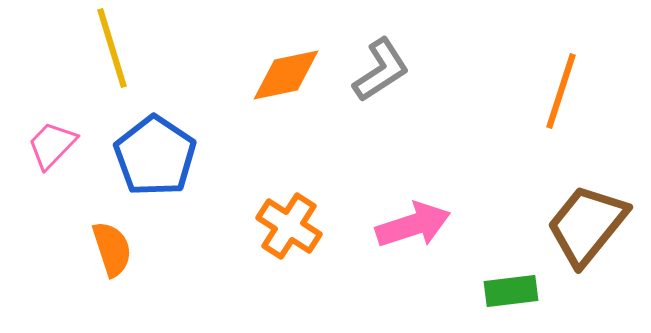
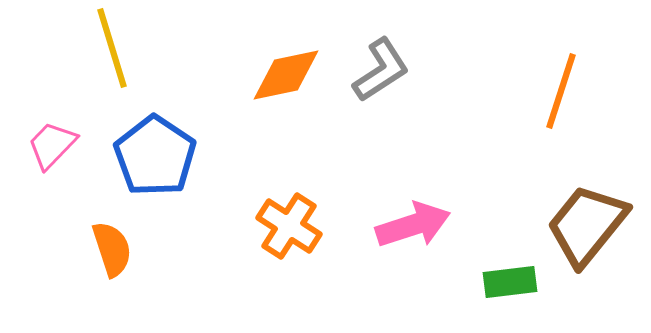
green rectangle: moved 1 px left, 9 px up
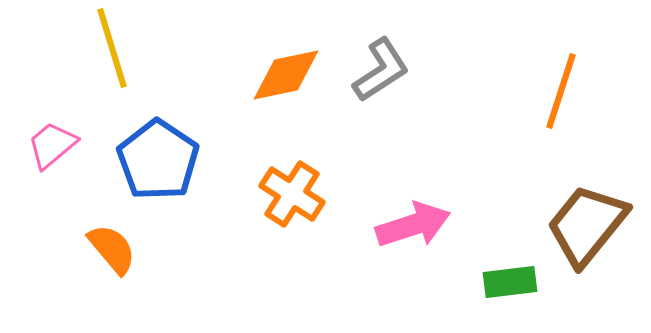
pink trapezoid: rotated 6 degrees clockwise
blue pentagon: moved 3 px right, 4 px down
orange cross: moved 3 px right, 32 px up
orange semicircle: rotated 22 degrees counterclockwise
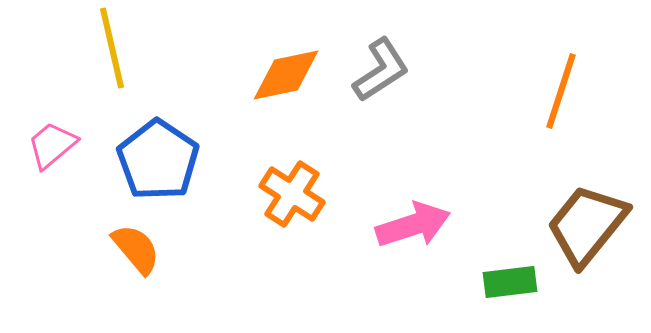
yellow line: rotated 4 degrees clockwise
orange semicircle: moved 24 px right
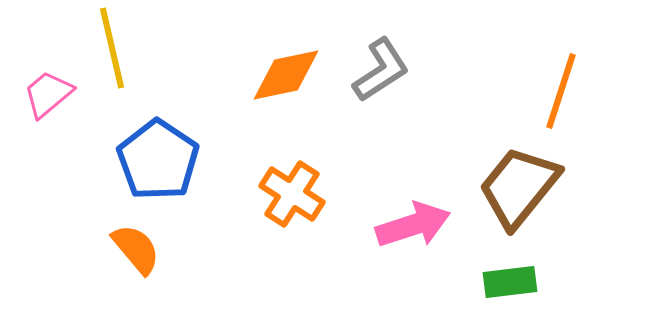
pink trapezoid: moved 4 px left, 51 px up
brown trapezoid: moved 68 px left, 38 px up
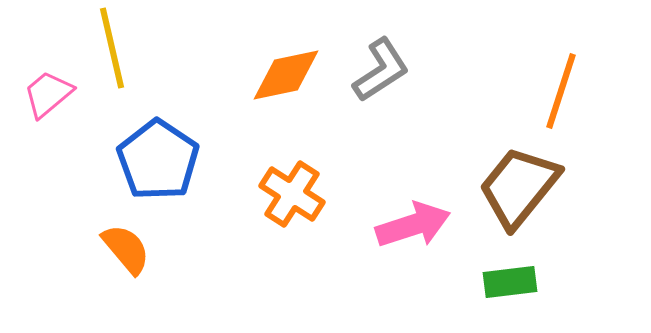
orange semicircle: moved 10 px left
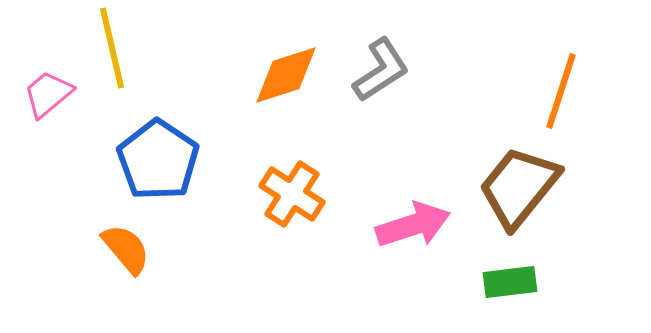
orange diamond: rotated 6 degrees counterclockwise
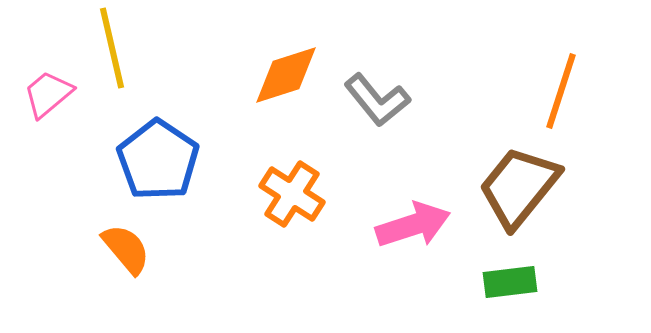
gray L-shape: moved 4 px left, 30 px down; rotated 84 degrees clockwise
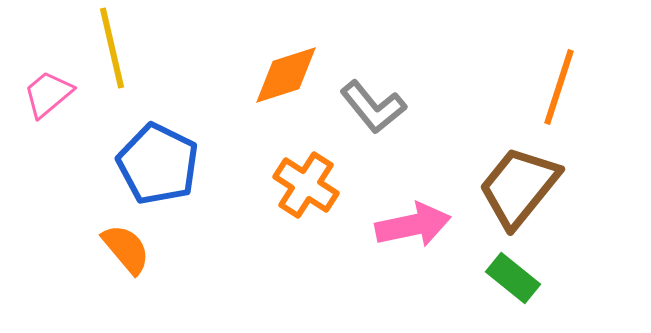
orange line: moved 2 px left, 4 px up
gray L-shape: moved 4 px left, 7 px down
blue pentagon: moved 4 px down; rotated 8 degrees counterclockwise
orange cross: moved 14 px right, 9 px up
pink arrow: rotated 6 degrees clockwise
green rectangle: moved 3 px right, 4 px up; rotated 46 degrees clockwise
